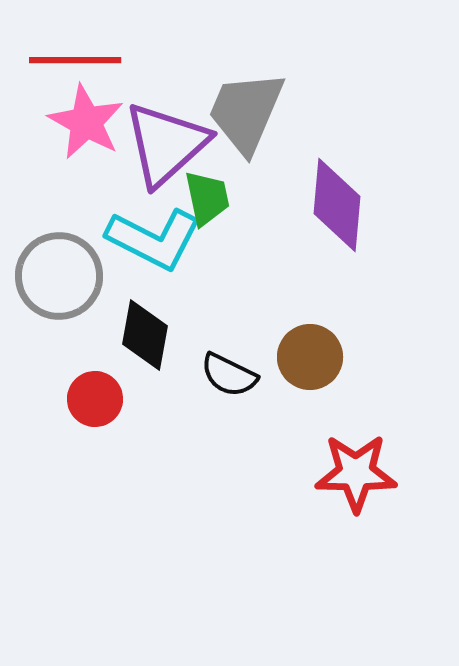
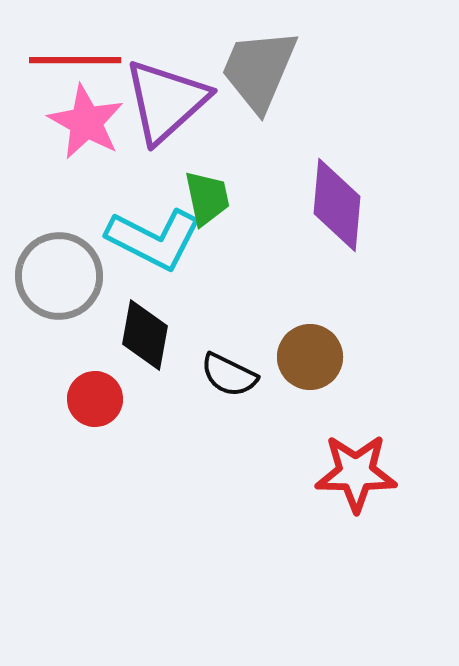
gray trapezoid: moved 13 px right, 42 px up
purple triangle: moved 43 px up
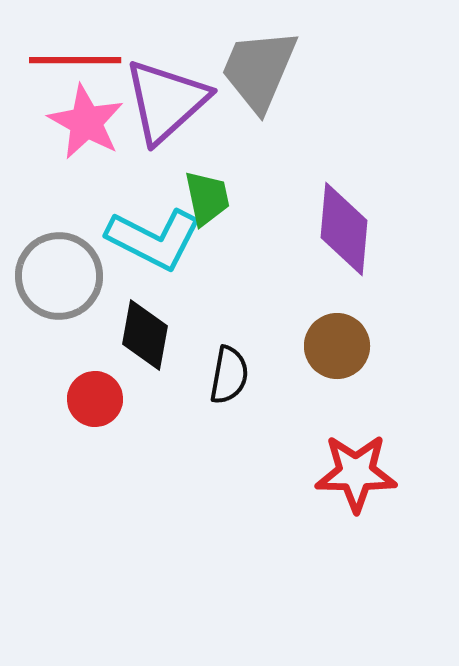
purple diamond: moved 7 px right, 24 px down
brown circle: moved 27 px right, 11 px up
black semicircle: rotated 106 degrees counterclockwise
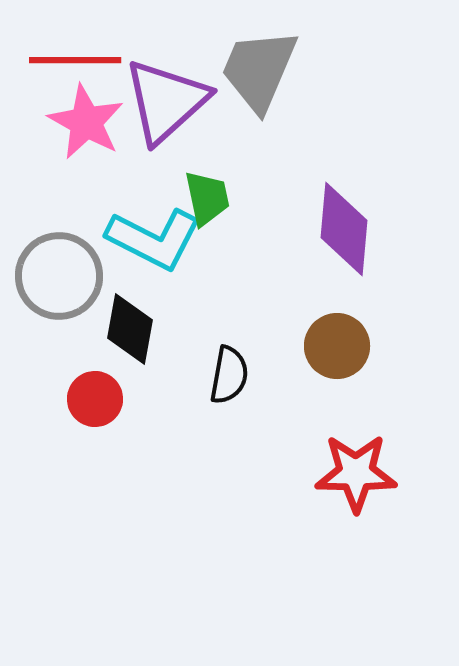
black diamond: moved 15 px left, 6 px up
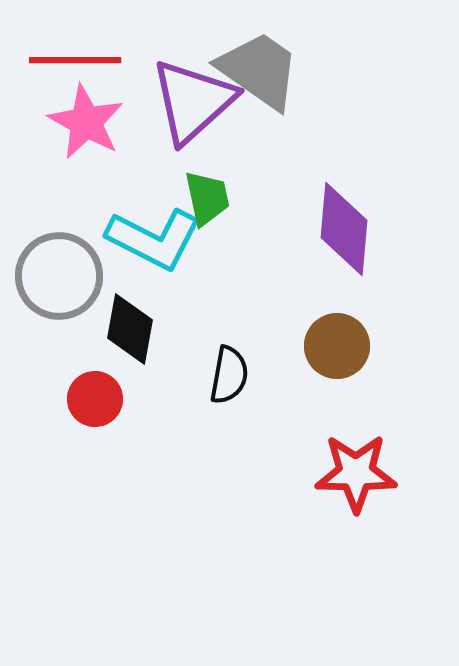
gray trapezoid: rotated 102 degrees clockwise
purple triangle: moved 27 px right
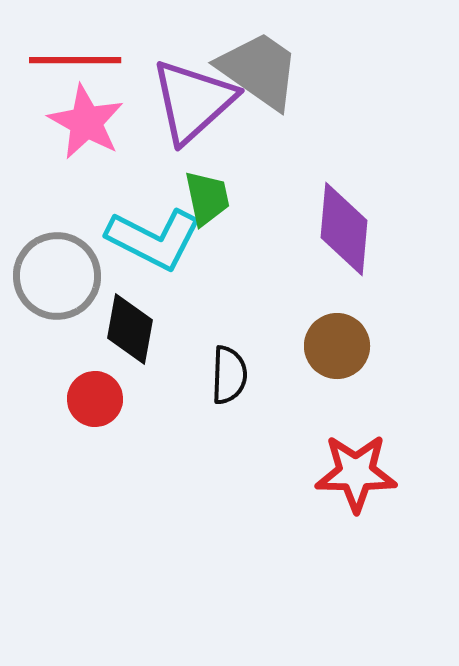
gray circle: moved 2 px left
black semicircle: rotated 8 degrees counterclockwise
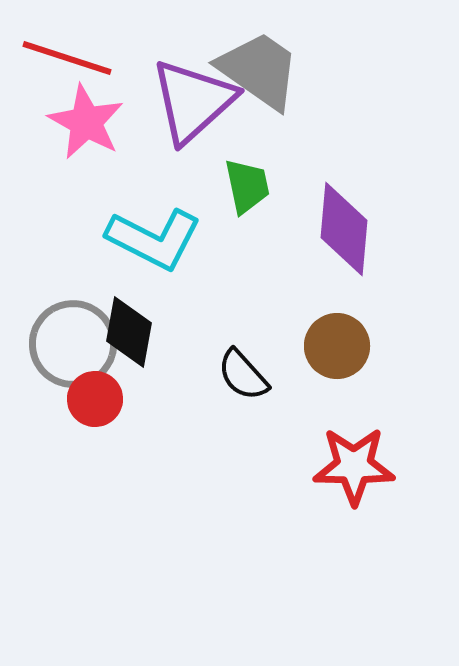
red line: moved 8 px left, 2 px up; rotated 18 degrees clockwise
green trapezoid: moved 40 px right, 12 px up
gray circle: moved 16 px right, 68 px down
black diamond: moved 1 px left, 3 px down
black semicircle: moved 14 px right; rotated 136 degrees clockwise
red star: moved 2 px left, 7 px up
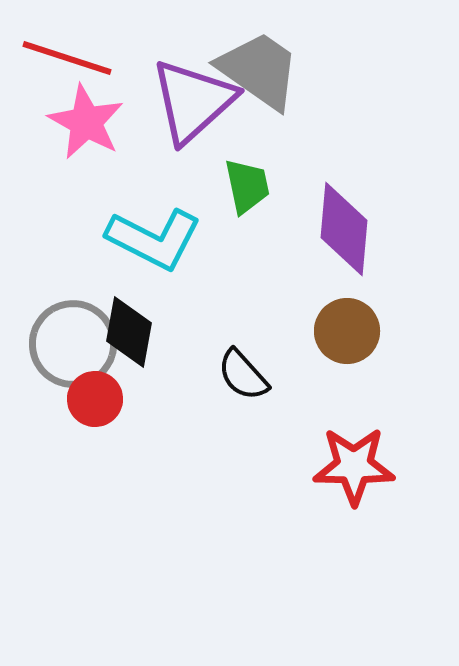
brown circle: moved 10 px right, 15 px up
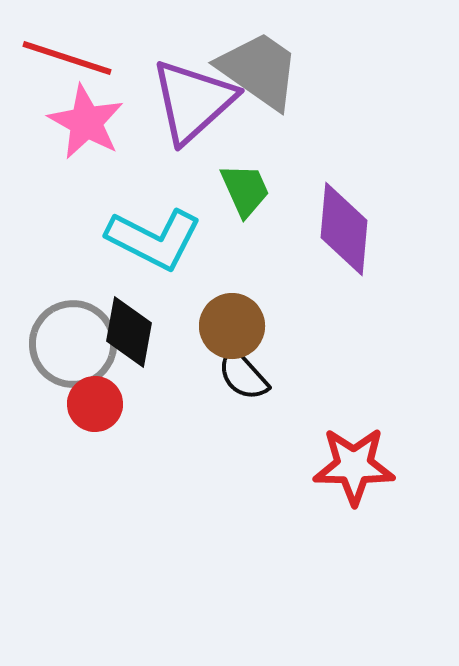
green trapezoid: moved 2 px left, 4 px down; rotated 12 degrees counterclockwise
brown circle: moved 115 px left, 5 px up
red circle: moved 5 px down
